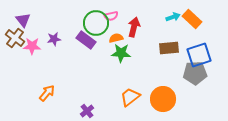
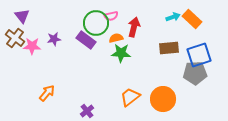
purple triangle: moved 1 px left, 4 px up
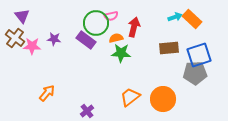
cyan arrow: moved 2 px right
purple star: rotated 16 degrees clockwise
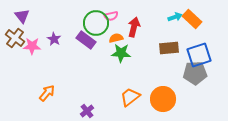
purple star: rotated 24 degrees clockwise
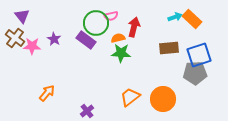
orange semicircle: moved 2 px right
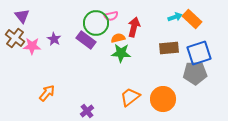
blue square: moved 2 px up
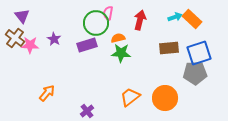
pink semicircle: moved 3 px left, 3 px up; rotated 112 degrees clockwise
red arrow: moved 6 px right, 7 px up
purple rectangle: moved 1 px right, 5 px down; rotated 54 degrees counterclockwise
pink star: moved 2 px left, 1 px up
orange circle: moved 2 px right, 1 px up
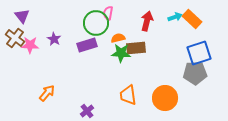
red arrow: moved 7 px right, 1 px down
brown rectangle: moved 33 px left
orange trapezoid: moved 2 px left, 2 px up; rotated 60 degrees counterclockwise
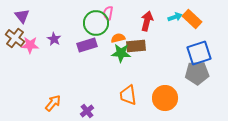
brown rectangle: moved 2 px up
gray pentagon: moved 2 px right
orange arrow: moved 6 px right, 10 px down
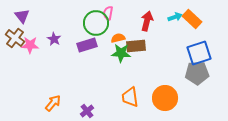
orange trapezoid: moved 2 px right, 2 px down
